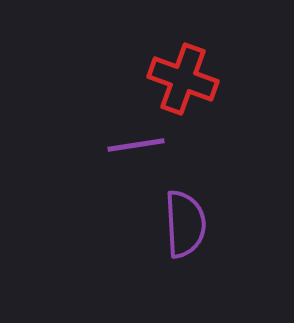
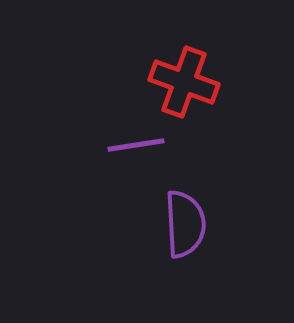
red cross: moved 1 px right, 3 px down
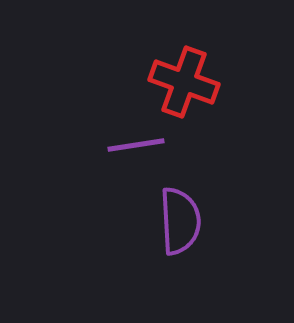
purple semicircle: moved 5 px left, 3 px up
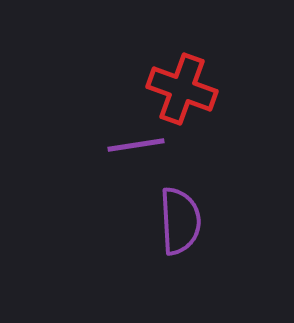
red cross: moved 2 px left, 7 px down
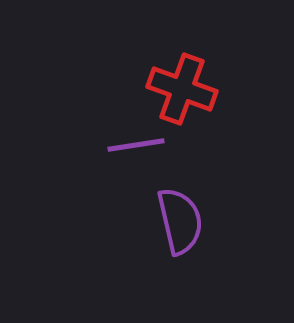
purple semicircle: rotated 10 degrees counterclockwise
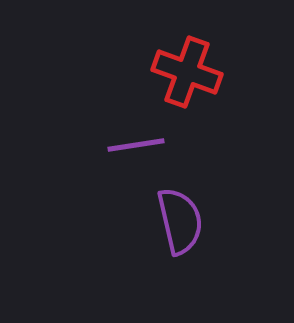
red cross: moved 5 px right, 17 px up
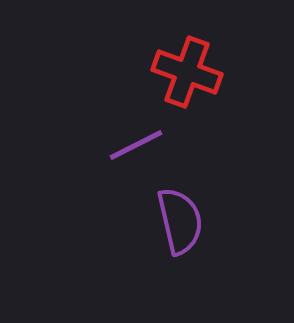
purple line: rotated 18 degrees counterclockwise
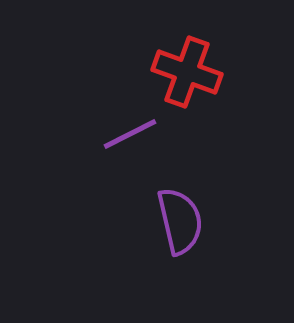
purple line: moved 6 px left, 11 px up
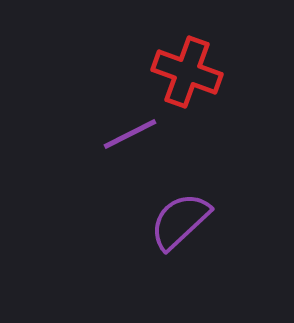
purple semicircle: rotated 120 degrees counterclockwise
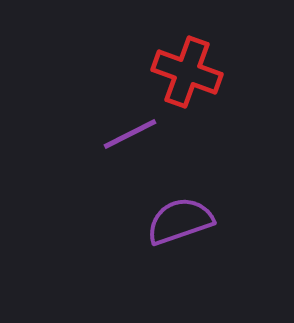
purple semicircle: rotated 24 degrees clockwise
